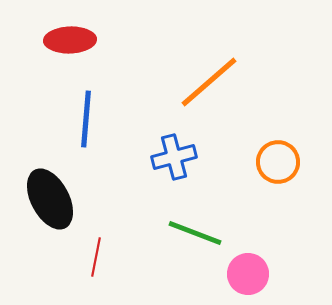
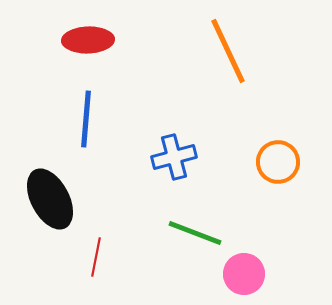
red ellipse: moved 18 px right
orange line: moved 19 px right, 31 px up; rotated 74 degrees counterclockwise
pink circle: moved 4 px left
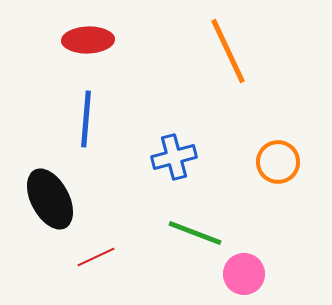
red line: rotated 54 degrees clockwise
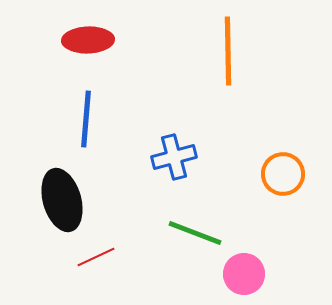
orange line: rotated 24 degrees clockwise
orange circle: moved 5 px right, 12 px down
black ellipse: moved 12 px right, 1 px down; rotated 12 degrees clockwise
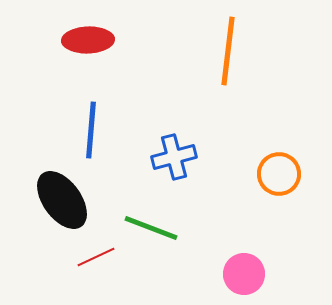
orange line: rotated 8 degrees clockwise
blue line: moved 5 px right, 11 px down
orange circle: moved 4 px left
black ellipse: rotated 20 degrees counterclockwise
green line: moved 44 px left, 5 px up
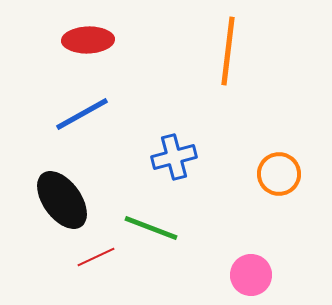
blue line: moved 9 px left, 16 px up; rotated 56 degrees clockwise
pink circle: moved 7 px right, 1 px down
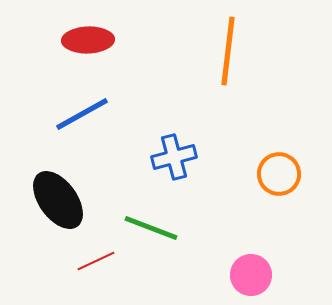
black ellipse: moved 4 px left
red line: moved 4 px down
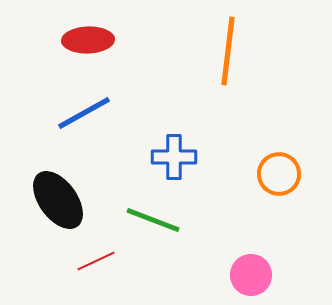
blue line: moved 2 px right, 1 px up
blue cross: rotated 15 degrees clockwise
green line: moved 2 px right, 8 px up
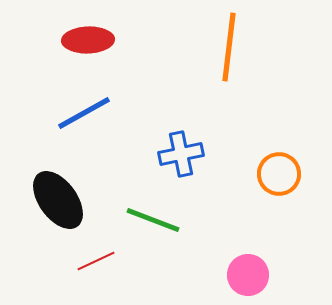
orange line: moved 1 px right, 4 px up
blue cross: moved 7 px right, 3 px up; rotated 12 degrees counterclockwise
pink circle: moved 3 px left
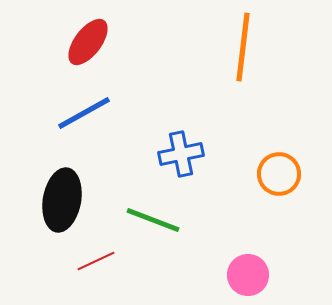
red ellipse: moved 2 px down; rotated 51 degrees counterclockwise
orange line: moved 14 px right
black ellipse: moved 4 px right; rotated 46 degrees clockwise
